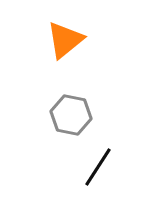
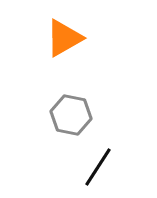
orange triangle: moved 1 px left, 2 px up; rotated 9 degrees clockwise
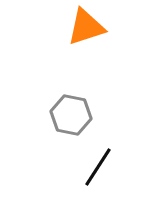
orange triangle: moved 22 px right, 11 px up; rotated 12 degrees clockwise
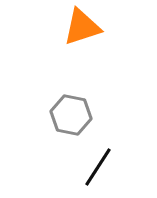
orange triangle: moved 4 px left
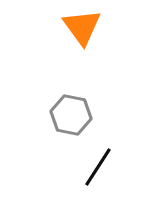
orange triangle: rotated 48 degrees counterclockwise
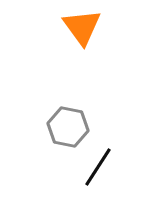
gray hexagon: moved 3 px left, 12 px down
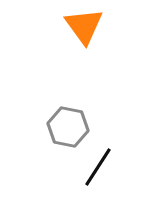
orange triangle: moved 2 px right, 1 px up
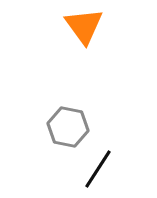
black line: moved 2 px down
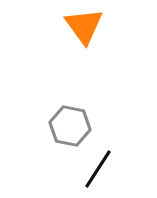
gray hexagon: moved 2 px right, 1 px up
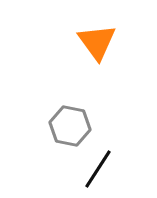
orange triangle: moved 13 px right, 16 px down
